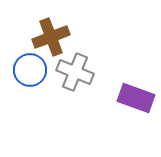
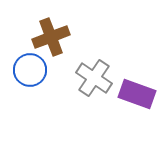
gray cross: moved 19 px right, 6 px down; rotated 12 degrees clockwise
purple rectangle: moved 1 px right, 4 px up
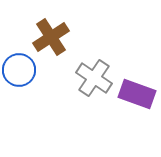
brown cross: rotated 12 degrees counterclockwise
blue circle: moved 11 px left
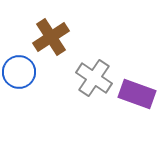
blue circle: moved 2 px down
